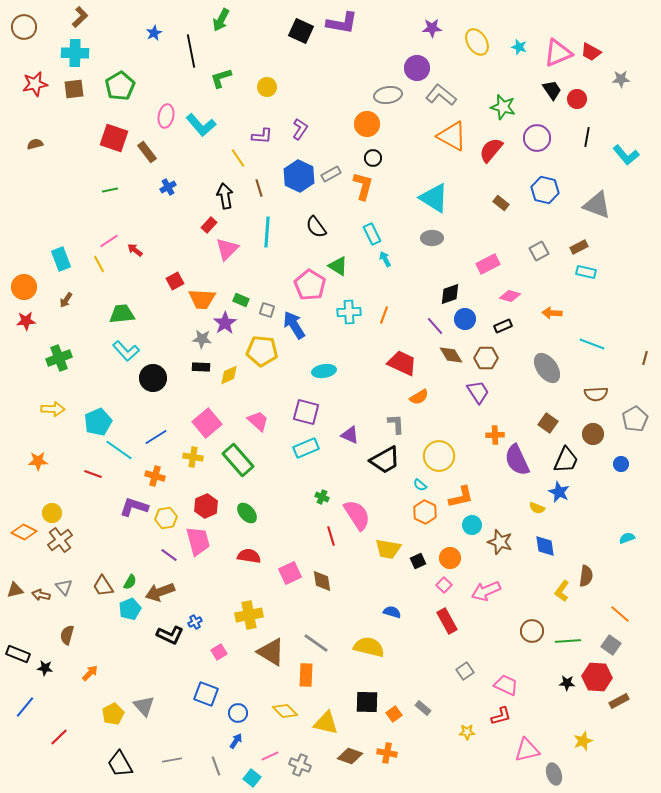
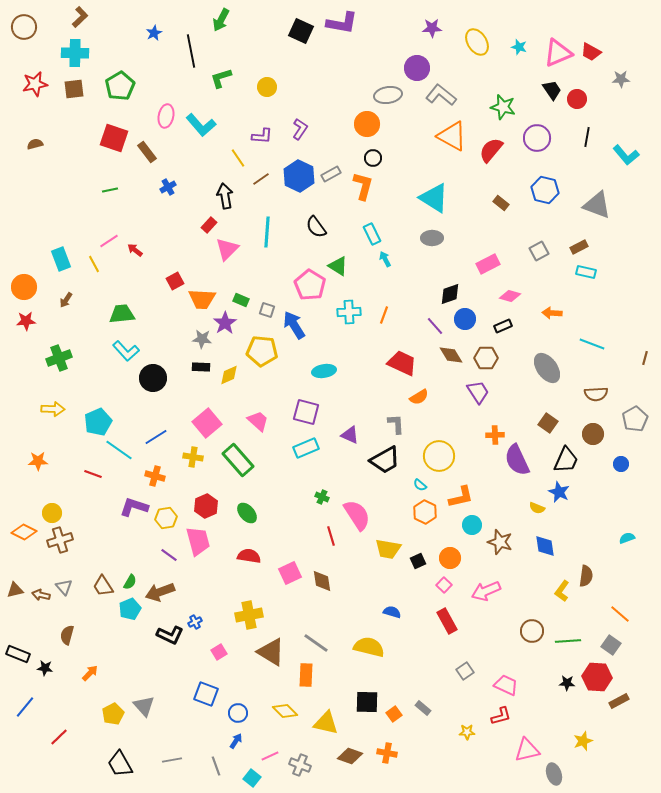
brown line at (259, 188): moved 2 px right, 9 px up; rotated 72 degrees clockwise
yellow line at (99, 264): moved 5 px left
brown cross at (60, 540): rotated 20 degrees clockwise
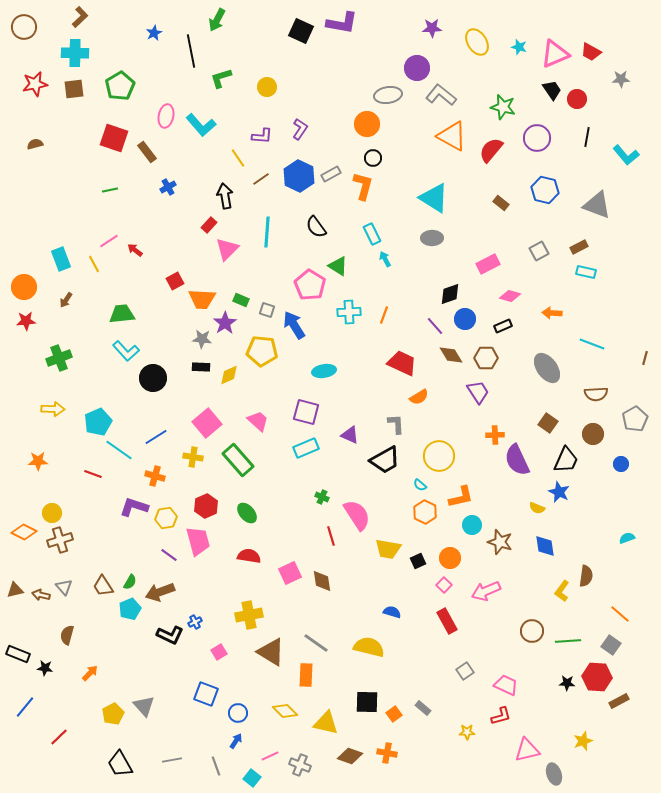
green arrow at (221, 20): moved 4 px left
pink triangle at (558, 53): moved 3 px left, 1 px down
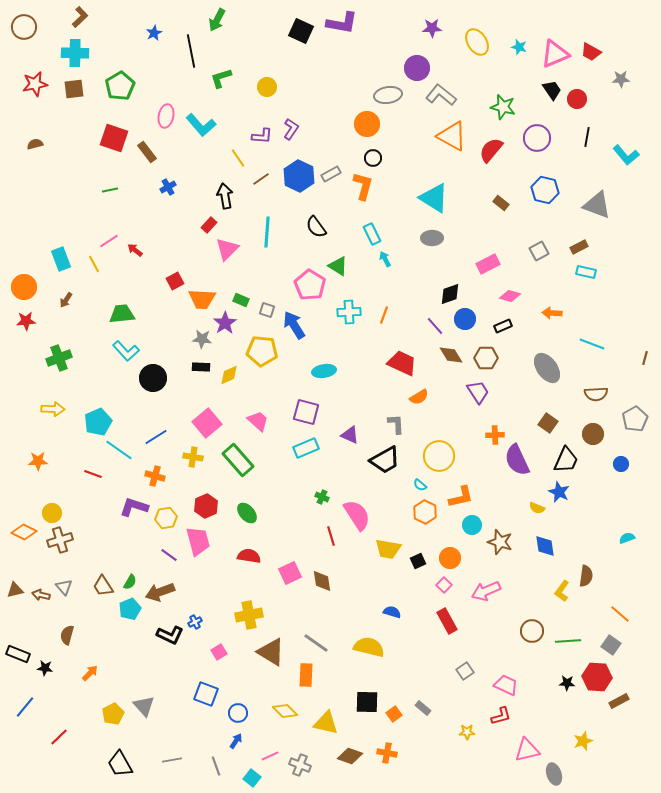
purple L-shape at (300, 129): moved 9 px left
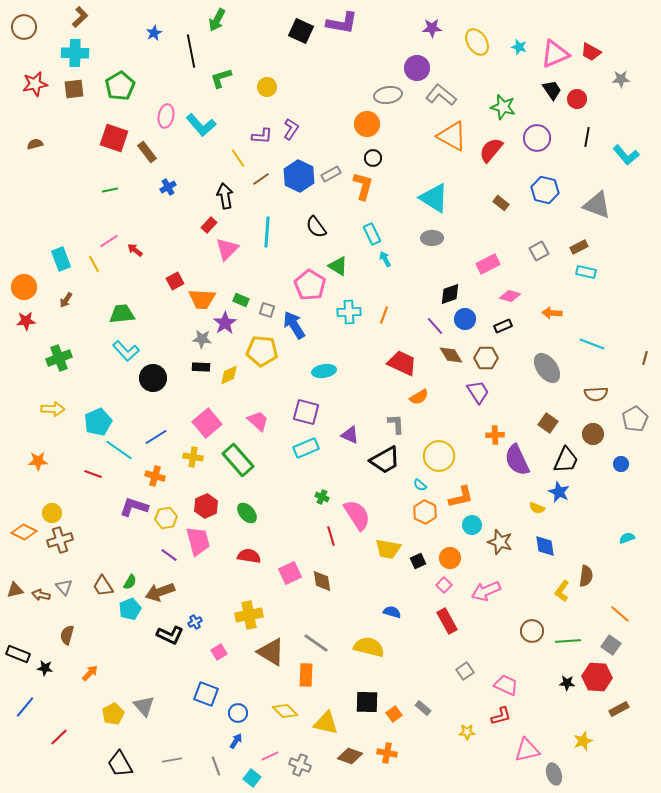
brown rectangle at (619, 701): moved 8 px down
